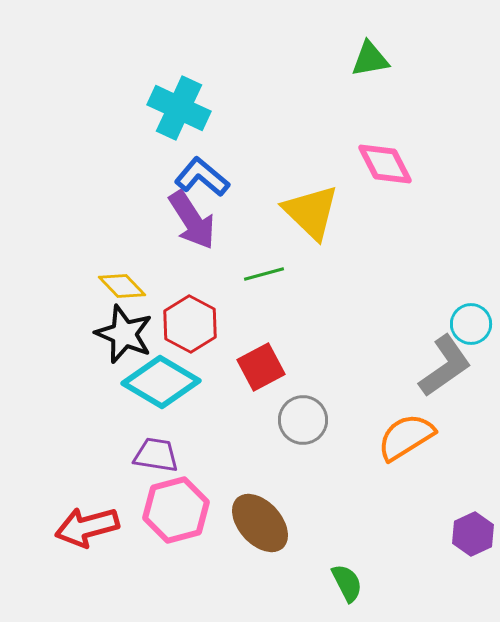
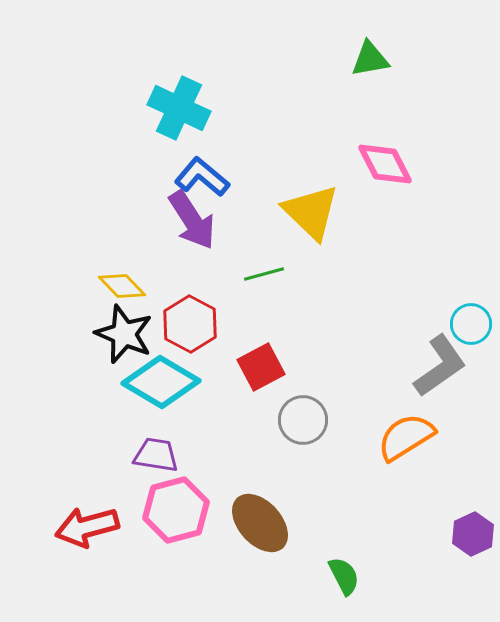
gray L-shape: moved 5 px left
green semicircle: moved 3 px left, 7 px up
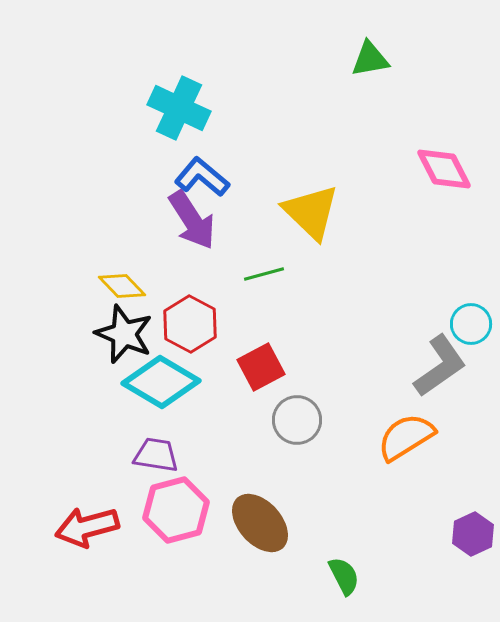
pink diamond: moved 59 px right, 5 px down
gray circle: moved 6 px left
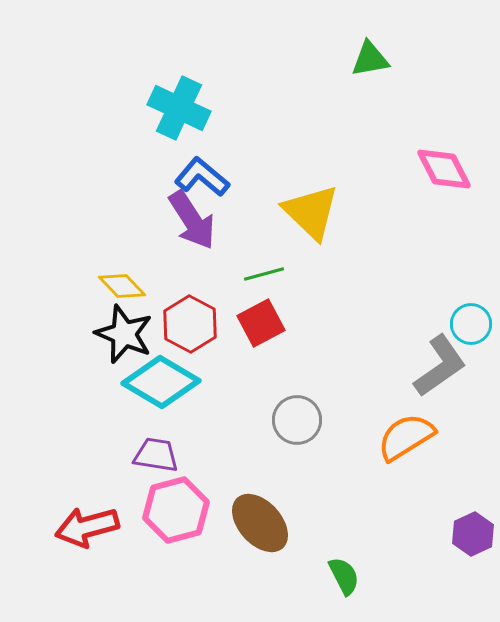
red square: moved 44 px up
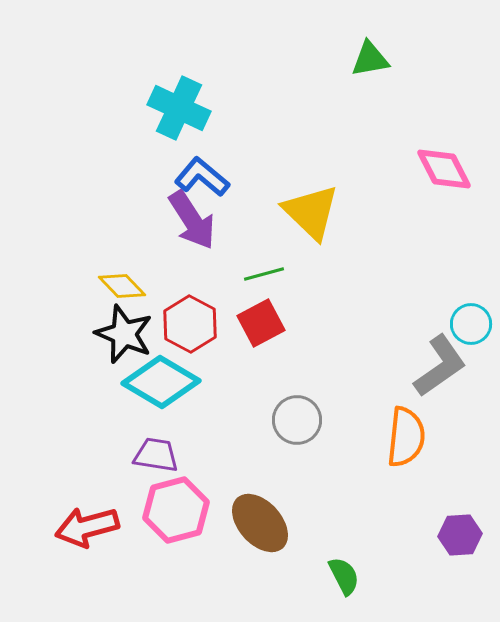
orange semicircle: rotated 128 degrees clockwise
purple hexagon: moved 13 px left, 1 px down; rotated 21 degrees clockwise
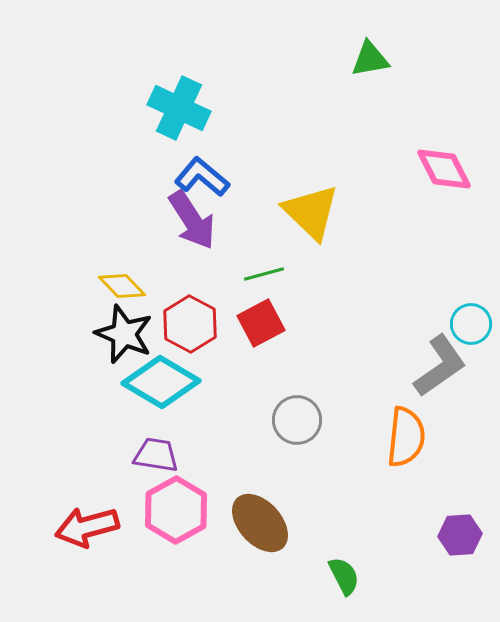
pink hexagon: rotated 14 degrees counterclockwise
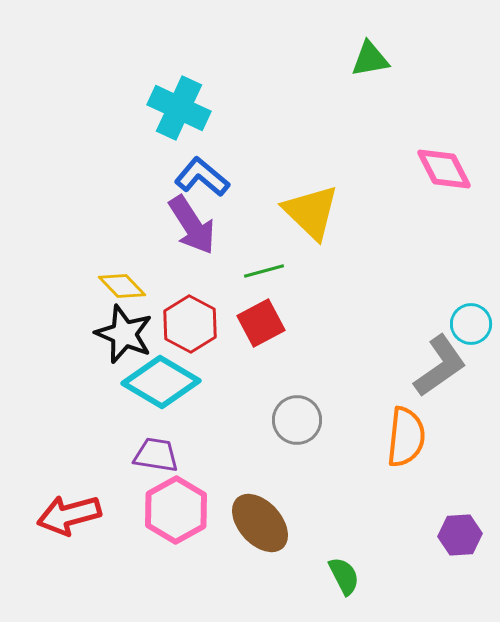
purple arrow: moved 5 px down
green line: moved 3 px up
red arrow: moved 18 px left, 12 px up
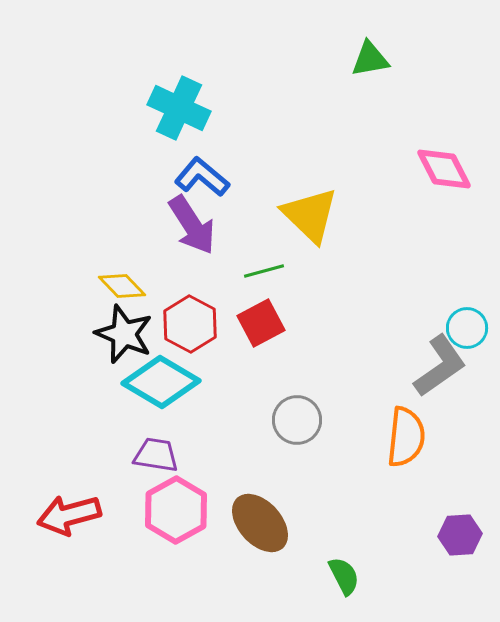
yellow triangle: moved 1 px left, 3 px down
cyan circle: moved 4 px left, 4 px down
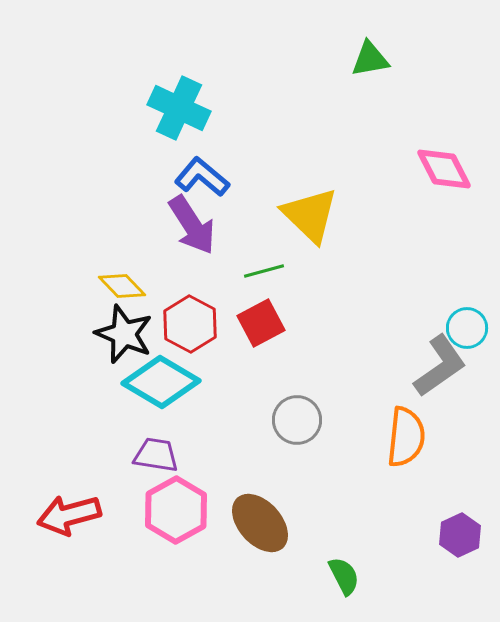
purple hexagon: rotated 21 degrees counterclockwise
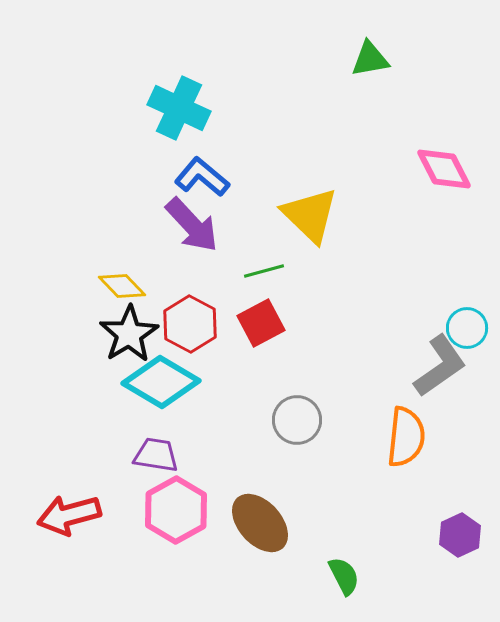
purple arrow: rotated 10 degrees counterclockwise
black star: moved 5 px right; rotated 18 degrees clockwise
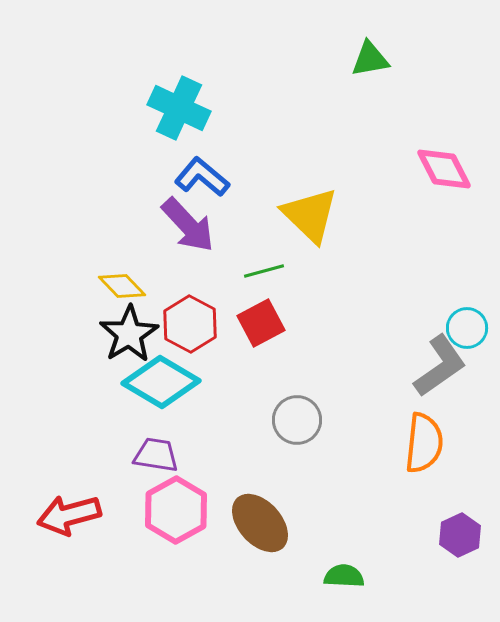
purple arrow: moved 4 px left
orange semicircle: moved 18 px right, 6 px down
green semicircle: rotated 60 degrees counterclockwise
